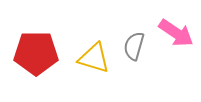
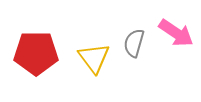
gray semicircle: moved 3 px up
yellow triangle: rotated 36 degrees clockwise
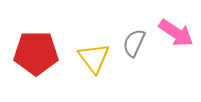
gray semicircle: rotated 8 degrees clockwise
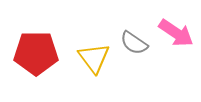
gray semicircle: rotated 80 degrees counterclockwise
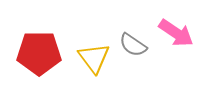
gray semicircle: moved 1 px left, 2 px down
red pentagon: moved 3 px right
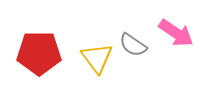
yellow triangle: moved 3 px right
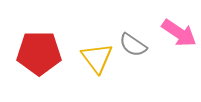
pink arrow: moved 3 px right
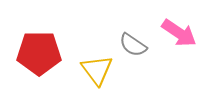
yellow triangle: moved 12 px down
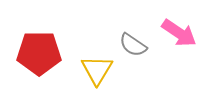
yellow triangle: rotated 8 degrees clockwise
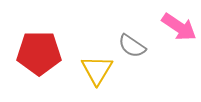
pink arrow: moved 6 px up
gray semicircle: moved 1 px left, 1 px down
